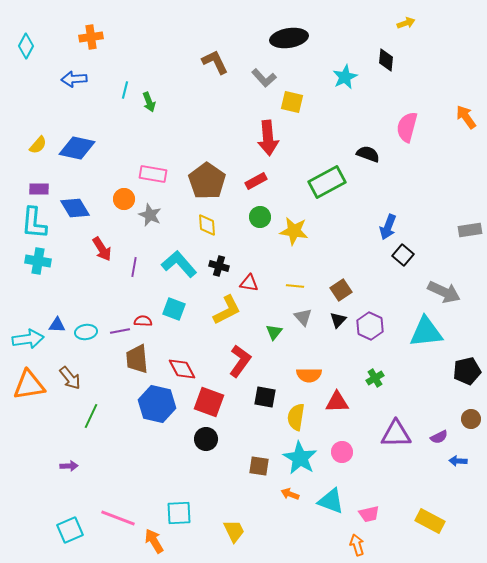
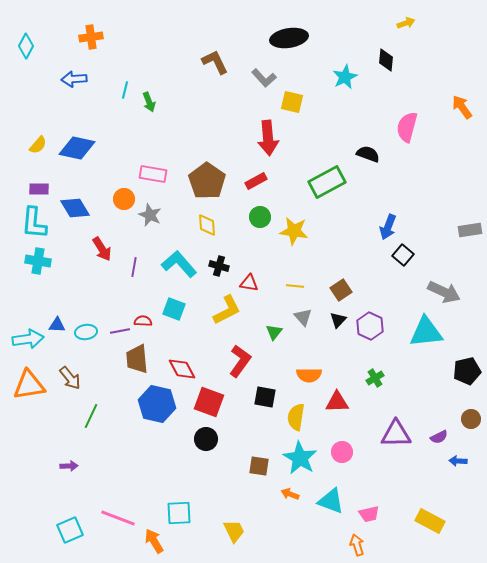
orange arrow at (466, 117): moved 4 px left, 10 px up
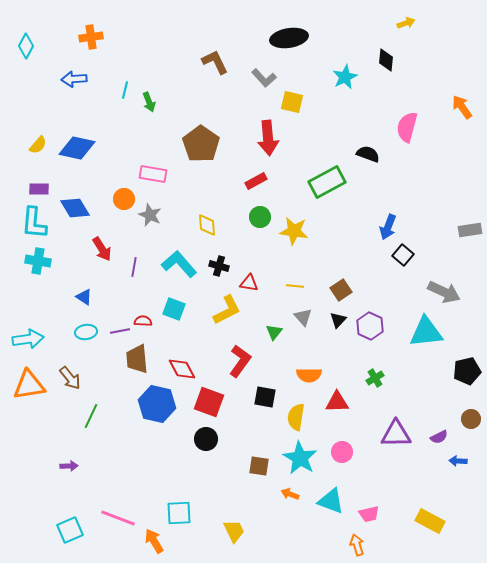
brown pentagon at (207, 181): moved 6 px left, 37 px up
blue triangle at (57, 325): moved 27 px right, 28 px up; rotated 30 degrees clockwise
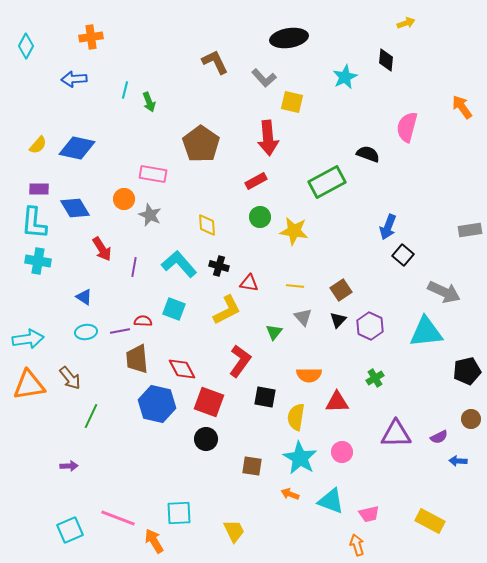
brown square at (259, 466): moved 7 px left
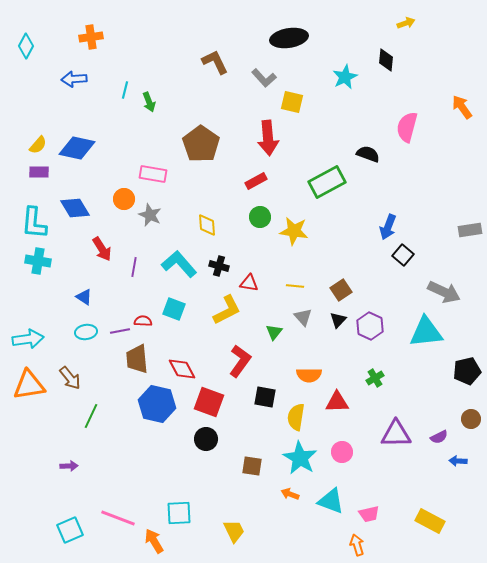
purple rectangle at (39, 189): moved 17 px up
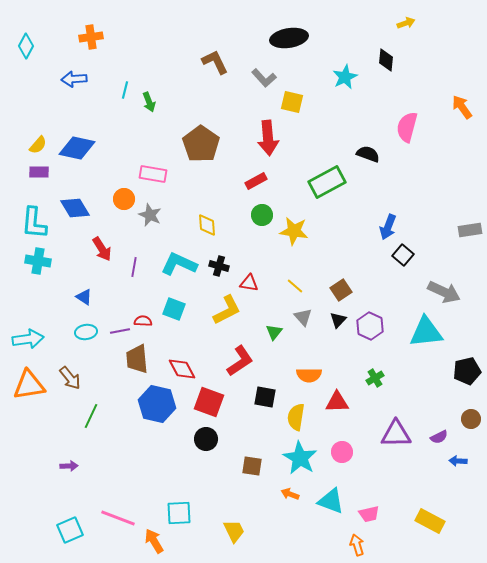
green circle at (260, 217): moved 2 px right, 2 px up
cyan L-shape at (179, 264): rotated 24 degrees counterclockwise
yellow line at (295, 286): rotated 36 degrees clockwise
red L-shape at (240, 361): rotated 20 degrees clockwise
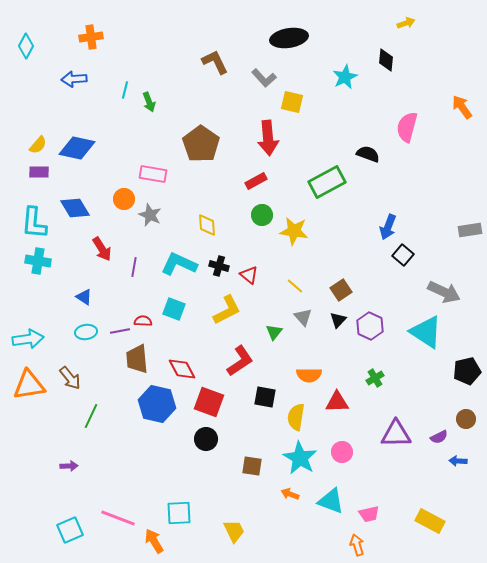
red triangle at (249, 283): moved 8 px up; rotated 30 degrees clockwise
cyan triangle at (426, 332): rotated 39 degrees clockwise
brown circle at (471, 419): moved 5 px left
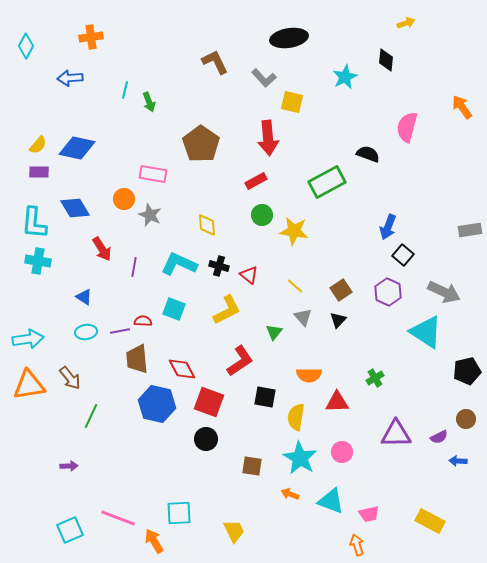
blue arrow at (74, 79): moved 4 px left, 1 px up
purple hexagon at (370, 326): moved 18 px right, 34 px up
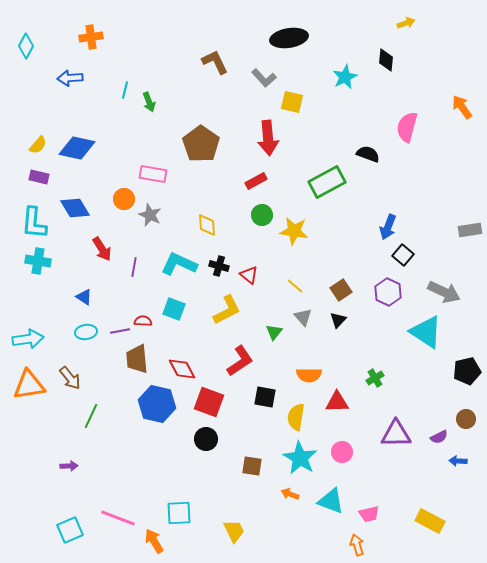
purple rectangle at (39, 172): moved 5 px down; rotated 12 degrees clockwise
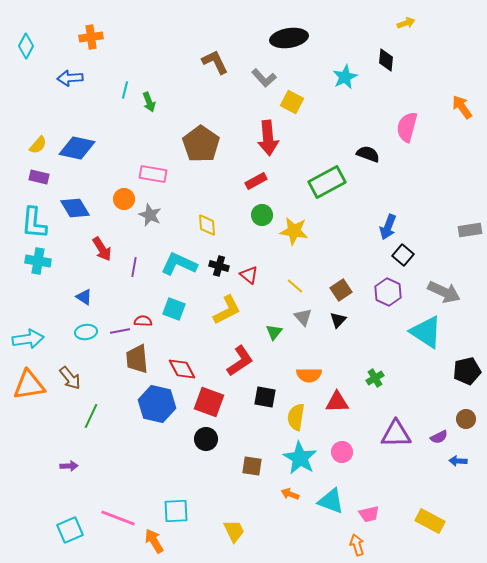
yellow square at (292, 102): rotated 15 degrees clockwise
cyan square at (179, 513): moved 3 px left, 2 px up
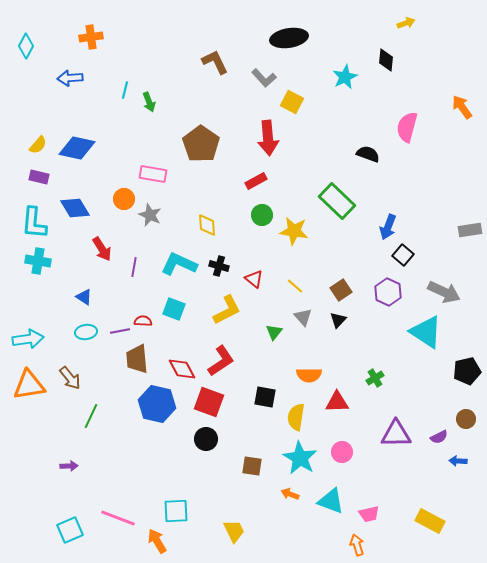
green rectangle at (327, 182): moved 10 px right, 19 px down; rotated 72 degrees clockwise
red triangle at (249, 275): moved 5 px right, 4 px down
red L-shape at (240, 361): moved 19 px left
orange arrow at (154, 541): moved 3 px right
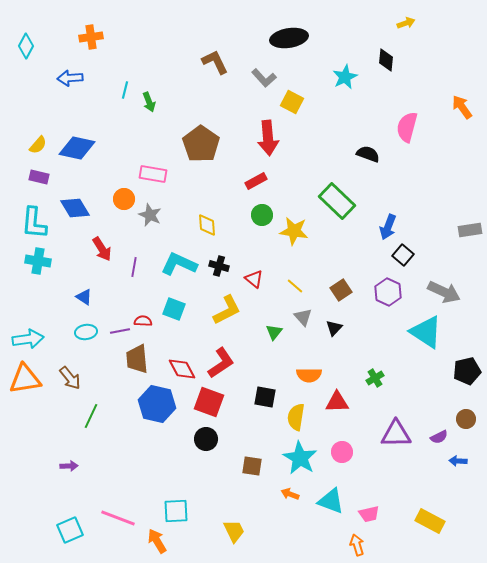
black triangle at (338, 320): moved 4 px left, 8 px down
red L-shape at (221, 361): moved 2 px down
orange triangle at (29, 385): moved 4 px left, 6 px up
